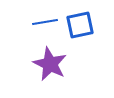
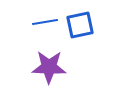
purple star: moved 1 px left, 3 px down; rotated 24 degrees counterclockwise
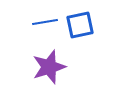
purple star: rotated 20 degrees counterclockwise
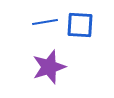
blue square: rotated 16 degrees clockwise
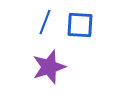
blue line: rotated 60 degrees counterclockwise
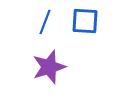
blue square: moved 5 px right, 4 px up
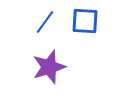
blue line: rotated 15 degrees clockwise
